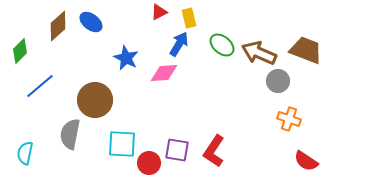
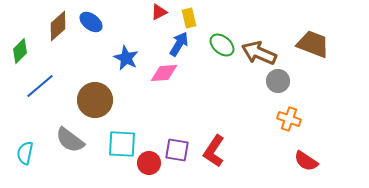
brown trapezoid: moved 7 px right, 6 px up
gray semicircle: moved 6 px down; rotated 64 degrees counterclockwise
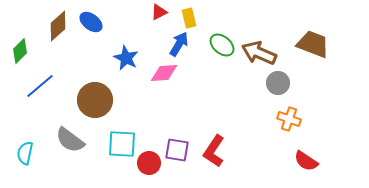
gray circle: moved 2 px down
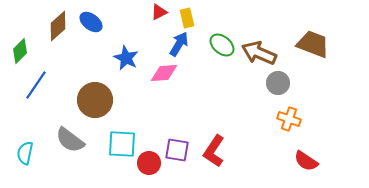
yellow rectangle: moved 2 px left
blue line: moved 4 px left, 1 px up; rotated 16 degrees counterclockwise
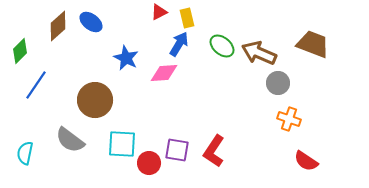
green ellipse: moved 1 px down
